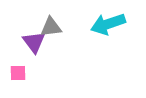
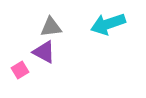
purple triangle: moved 10 px right, 10 px down; rotated 25 degrees counterclockwise
pink square: moved 2 px right, 3 px up; rotated 30 degrees counterclockwise
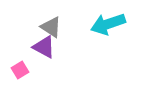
gray triangle: rotated 40 degrees clockwise
purple triangle: moved 5 px up
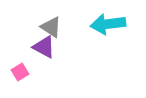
cyan arrow: rotated 12 degrees clockwise
pink square: moved 2 px down
